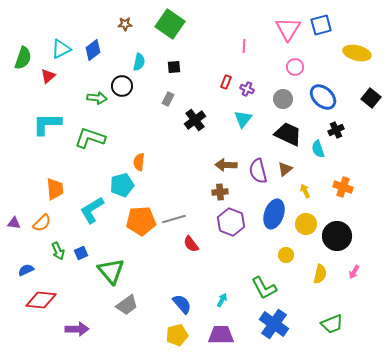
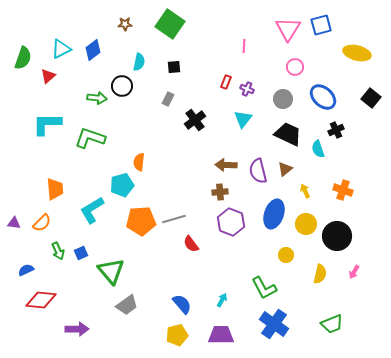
orange cross at (343, 187): moved 3 px down
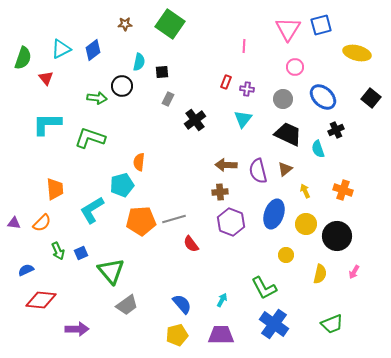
black square at (174, 67): moved 12 px left, 5 px down
red triangle at (48, 76): moved 2 px left, 2 px down; rotated 28 degrees counterclockwise
purple cross at (247, 89): rotated 16 degrees counterclockwise
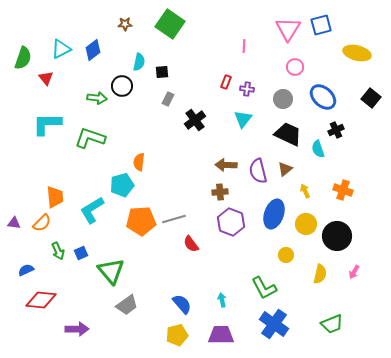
orange trapezoid at (55, 189): moved 8 px down
cyan arrow at (222, 300): rotated 40 degrees counterclockwise
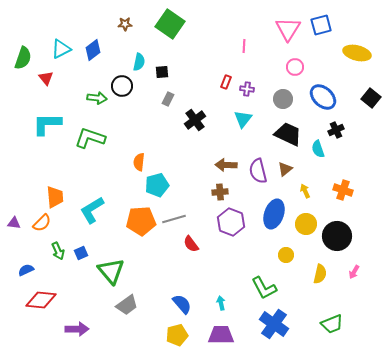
cyan pentagon at (122, 185): moved 35 px right
cyan arrow at (222, 300): moved 1 px left, 3 px down
